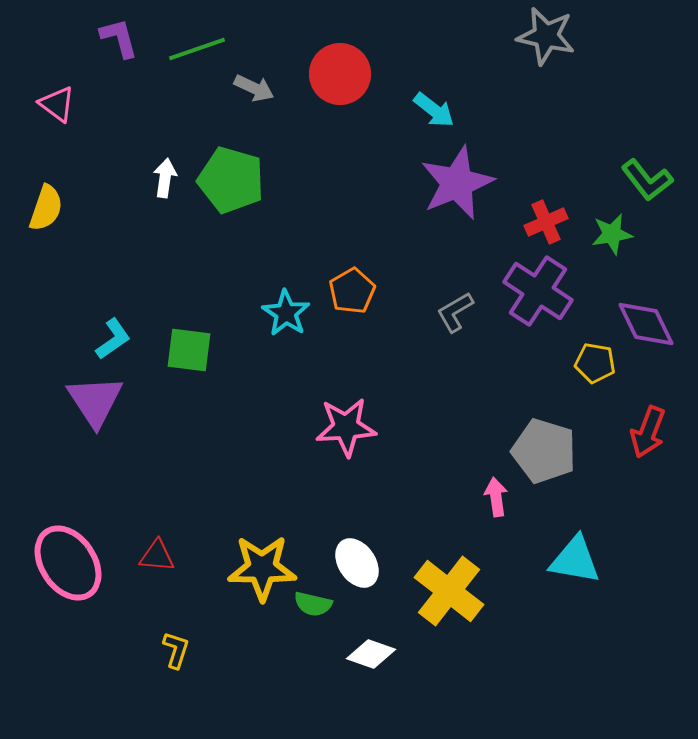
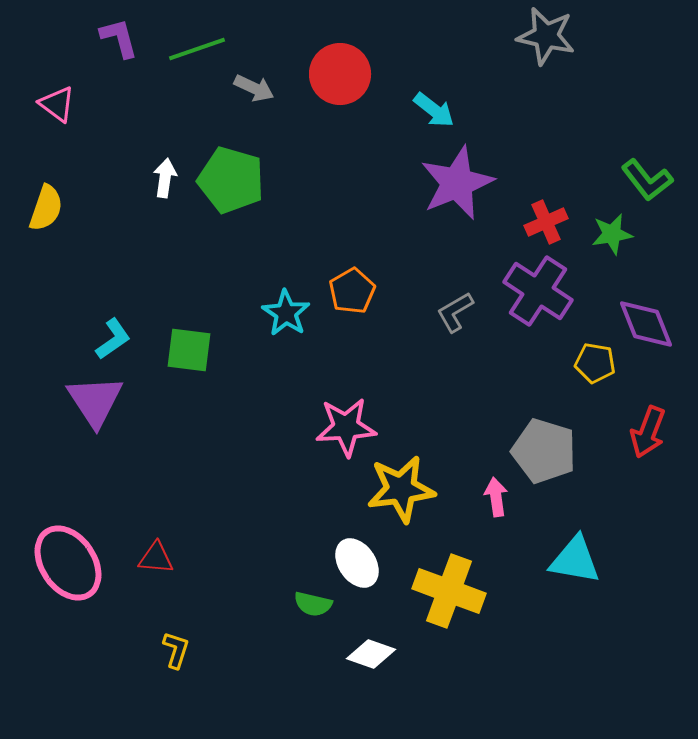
purple diamond: rotated 4 degrees clockwise
red triangle: moved 1 px left, 2 px down
yellow star: moved 139 px right, 79 px up; rotated 8 degrees counterclockwise
yellow cross: rotated 18 degrees counterclockwise
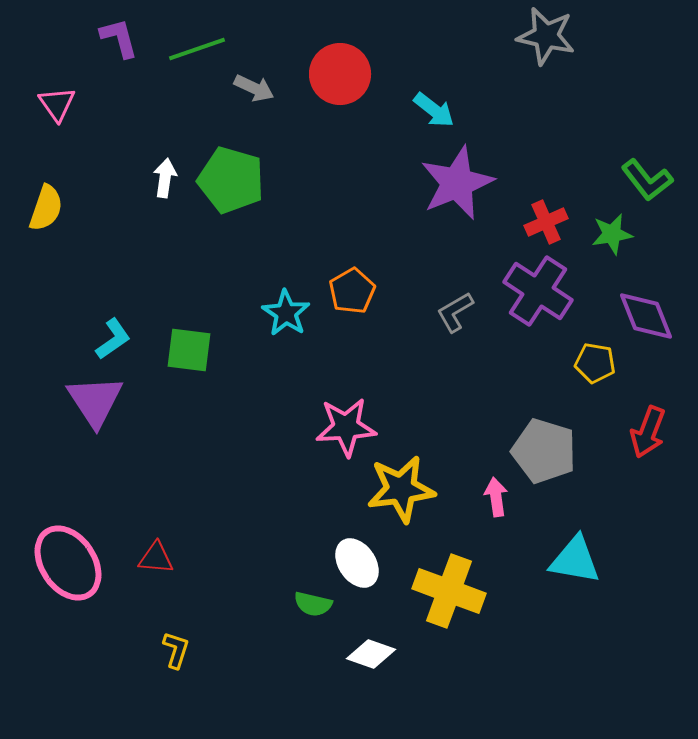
pink triangle: rotated 18 degrees clockwise
purple diamond: moved 8 px up
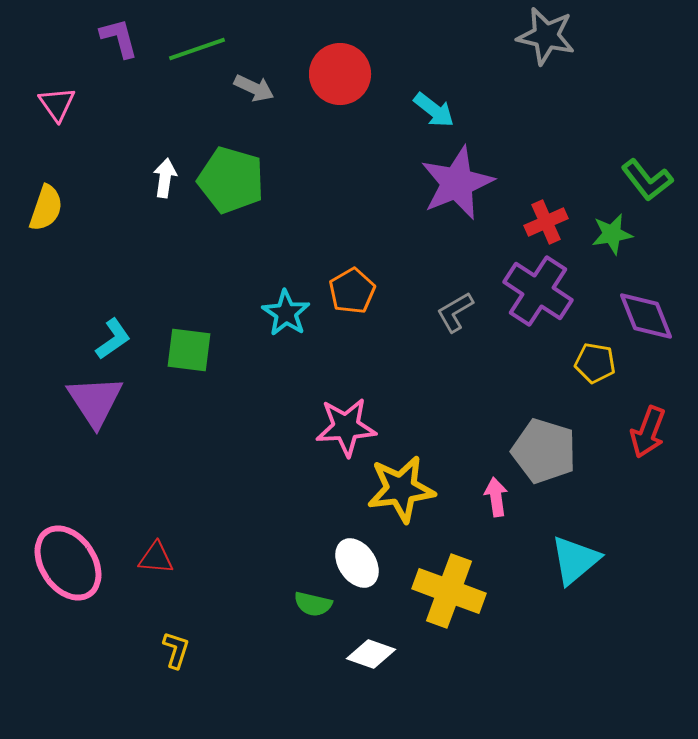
cyan triangle: rotated 50 degrees counterclockwise
